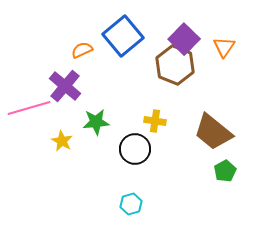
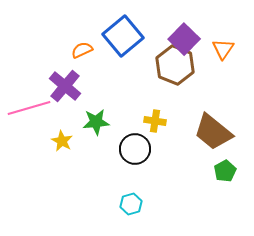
orange triangle: moved 1 px left, 2 px down
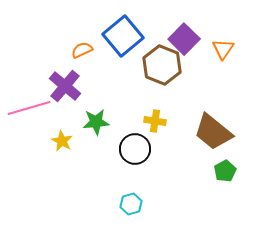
brown hexagon: moved 13 px left
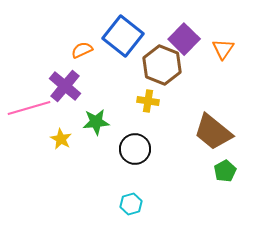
blue square: rotated 12 degrees counterclockwise
yellow cross: moved 7 px left, 20 px up
yellow star: moved 1 px left, 2 px up
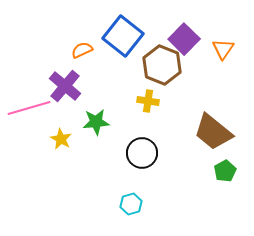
black circle: moved 7 px right, 4 px down
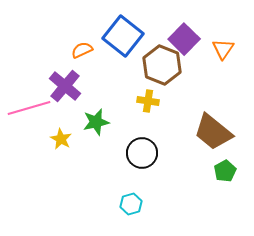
green star: rotated 8 degrees counterclockwise
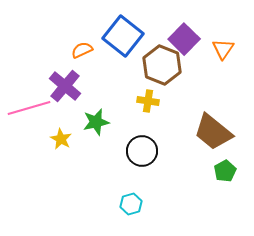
black circle: moved 2 px up
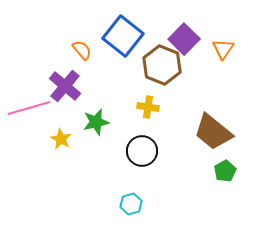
orange semicircle: rotated 75 degrees clockwise
yellow cross: moved 6 px down
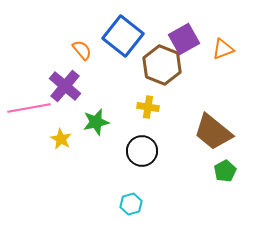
purple square: rotated 16 degrees clockwise
orange triangle: rotated 35 degrees clockwise
pink line: rotated 6 degrees clockwise
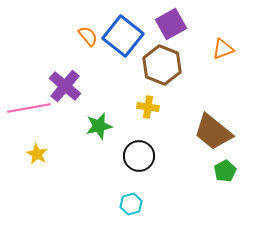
purple square: moved 13 px left, 15 px up
orange semicircle: moved 6 px right, 14 px up
green star: moved 3 px right, 4 px down
yellow star: moved 24 px left, 15 px down
black circle: moved 3 px left, 5 px down
